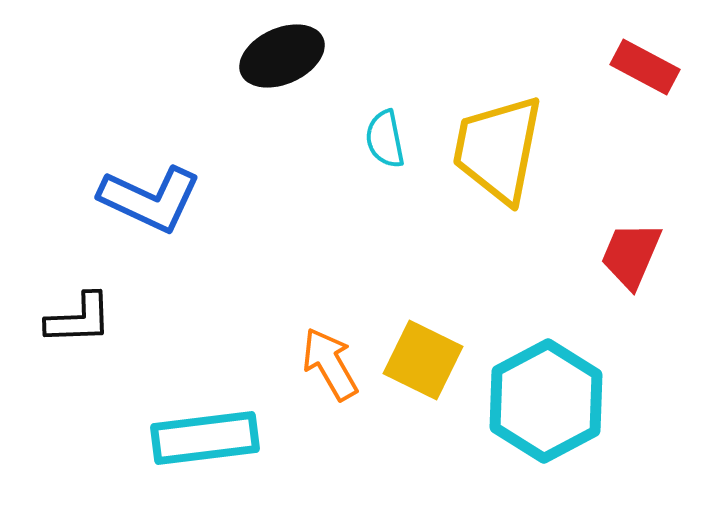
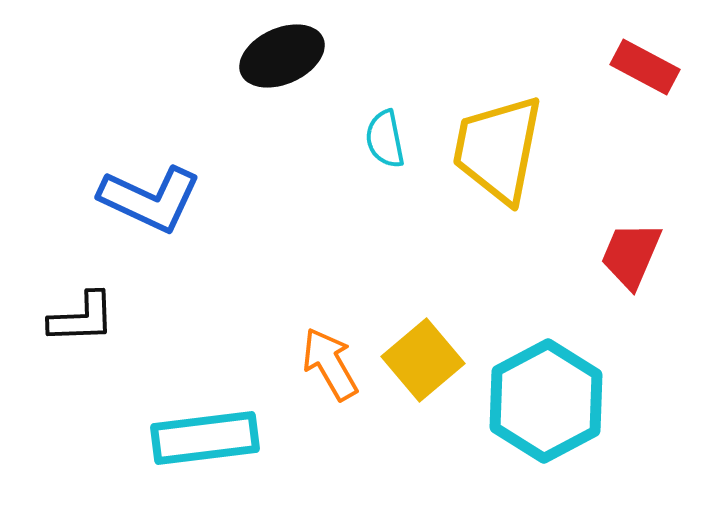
black L-shape: moved 3 px right, 1 px up
yellow square: rotated 24 degrees clockwise
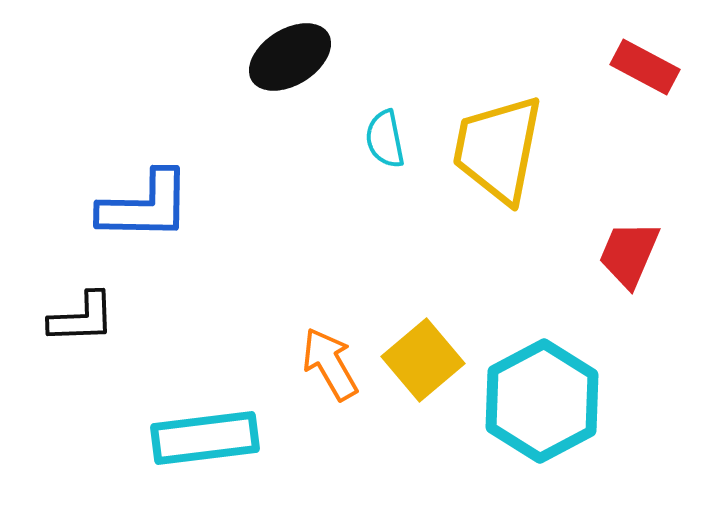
black ellipse: moved 8 px right, 1 px down; rotated 8 degrees counterclockwise
blue L-shape: moved 5 px left, 7 px down; rotated 24 degrees counterclockwise
red trapezoid: moved 2 px left, 1 px up
cyan hexagon: moved 4 px left
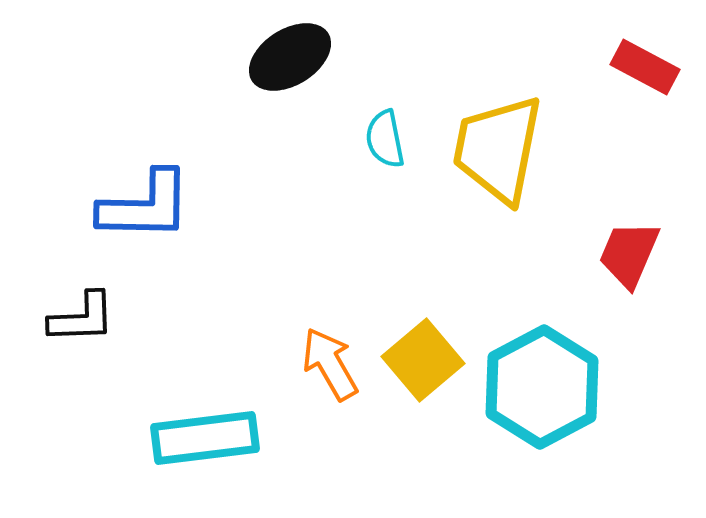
cyan hexagon: moved 14 px up
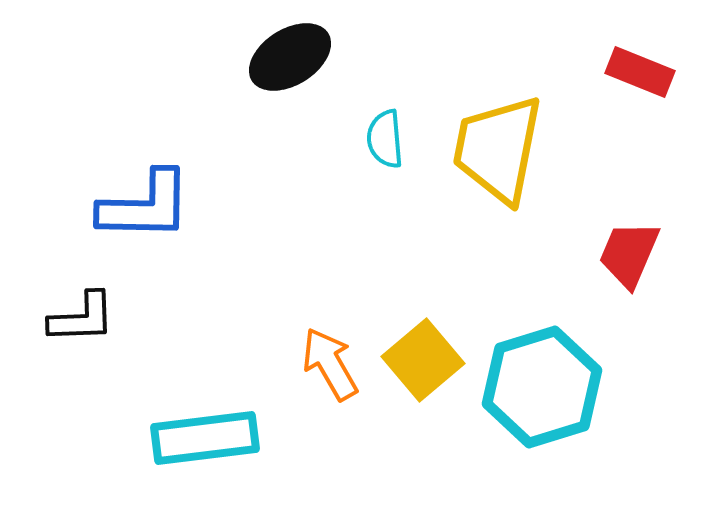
red rectangle: moved 5 px left, 5 px down; rotated 6 degrees counterclockwise
cyan semicircle: rotated 6 degrees clockwise
cyan hexagon: rotated 11 degrees clockwise
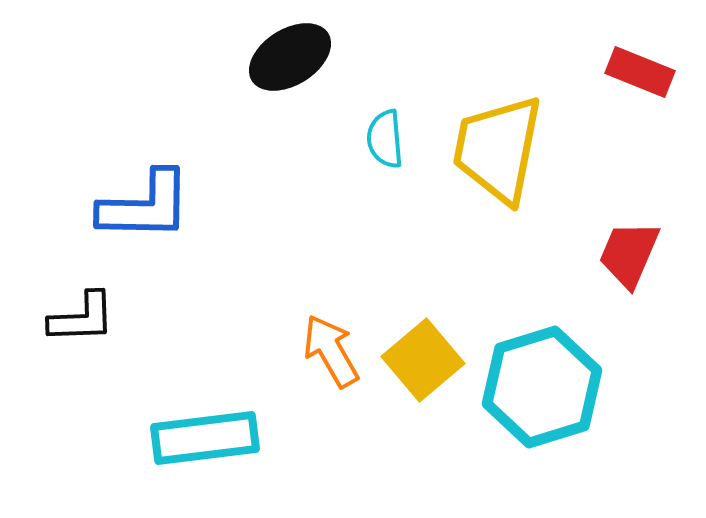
orange arrow: moved 1 px right, 13 px up
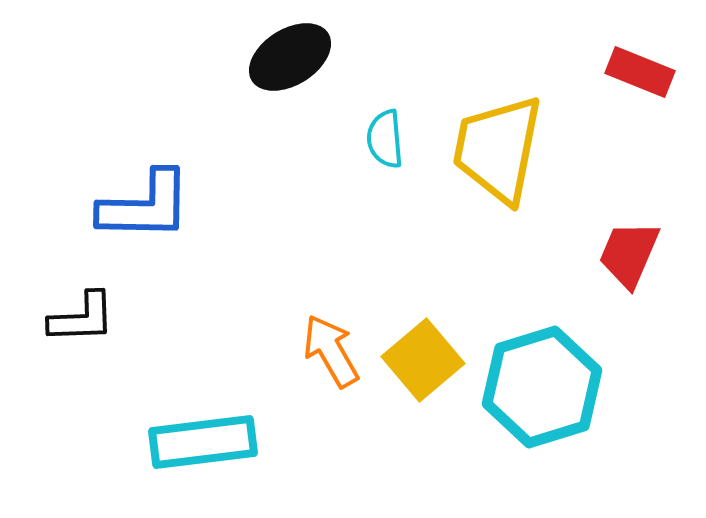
cyan rectangle: moved 2 px left, 4 px down
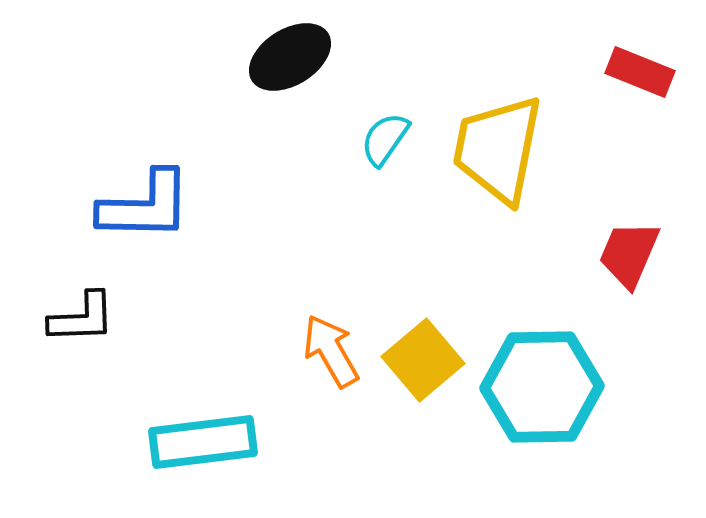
cyan semicircle: rotated 40 degrees clockwise
cyan hexagon: rotated 16 degrees clockwise
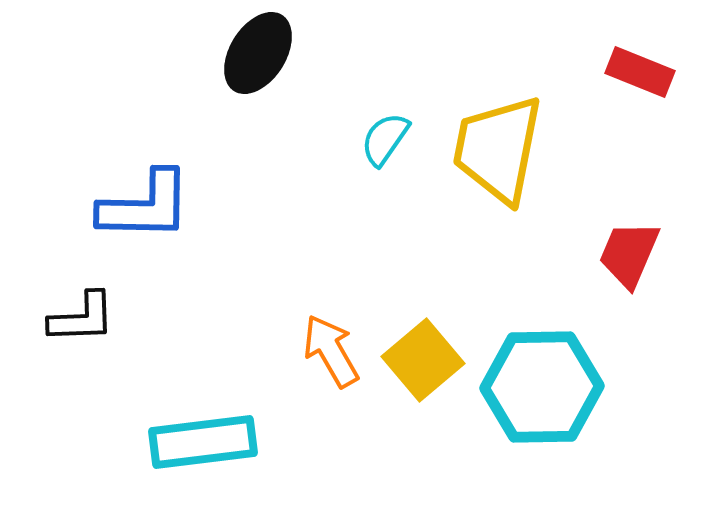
black ellipse: moved 32 px left, 4 px up; rotated 26 degrees counterclockwise
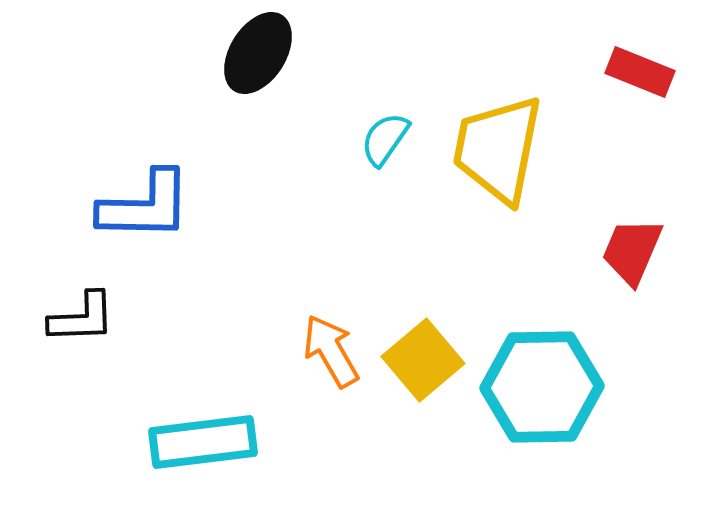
red trapezoid: moved 3 px right, 3 px up
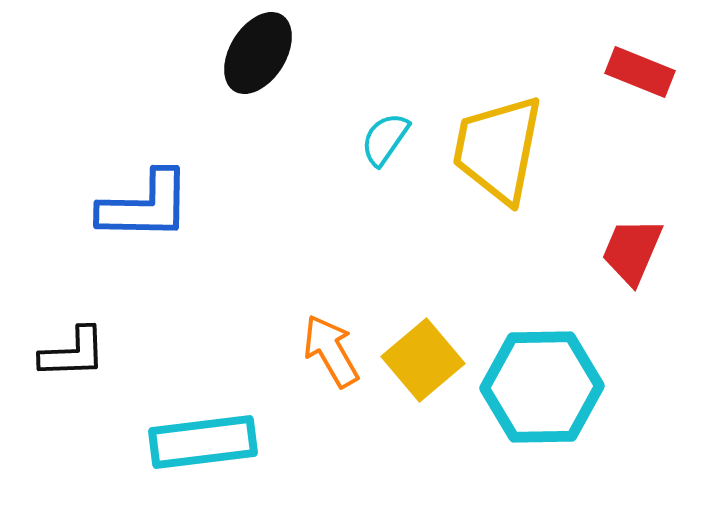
black L-shape: moved 9 px left, 35 px down
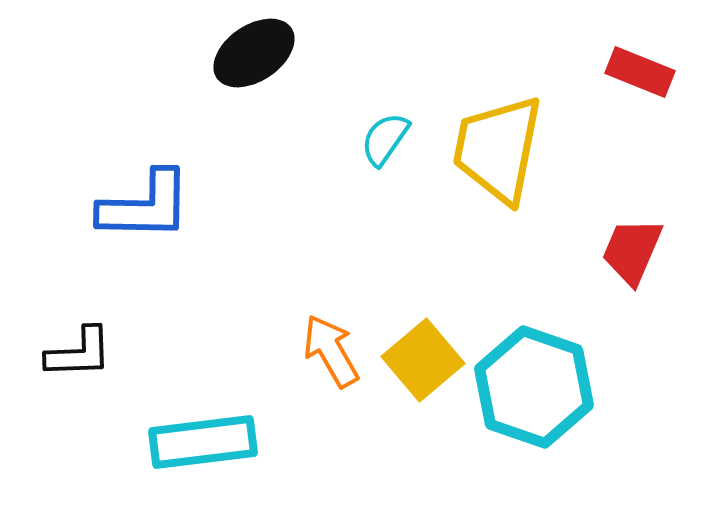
black ellipse: moved 4 px left; rotated 24 degrees clockwise
black L-shape: moved 6 px right
cyan hexagon: moved 8 px left; rotated 20 degrees clockwise
